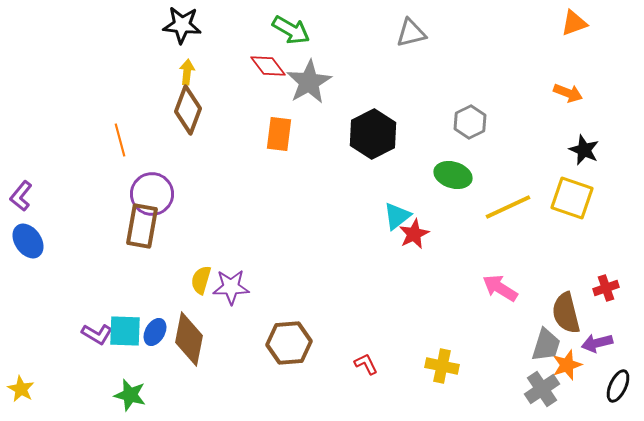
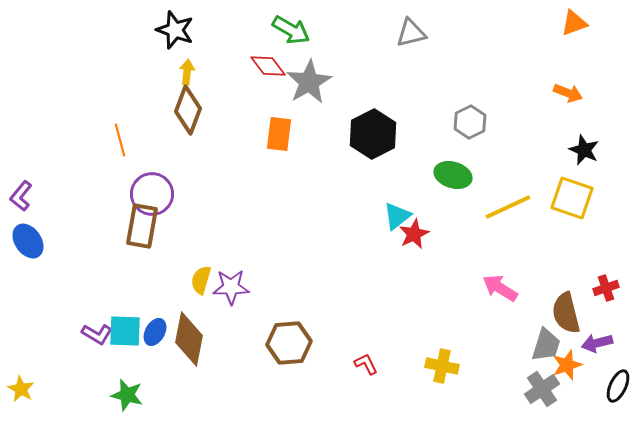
black star at (182, 25): moved 7 px left, 5 px down; rotated 15 degrees clockwise
green star at (130, 395): moved 3 px left
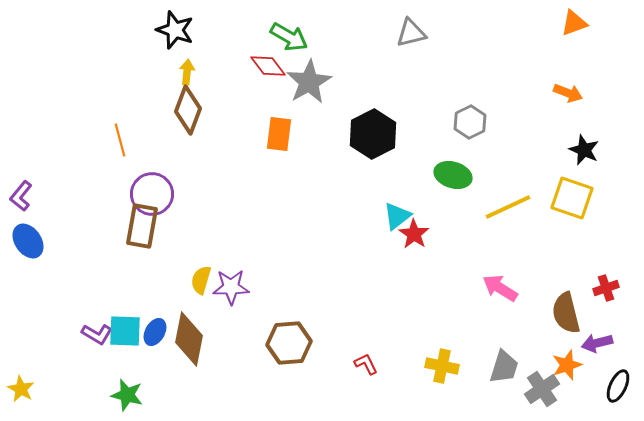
green arrow at (291, 30): moved 2 px left, 7 px down
red star at (414, 234): rotated 12 degrees counterclockwise
gray trapezoid at (546, 345): moved 42 px left, 22 px down
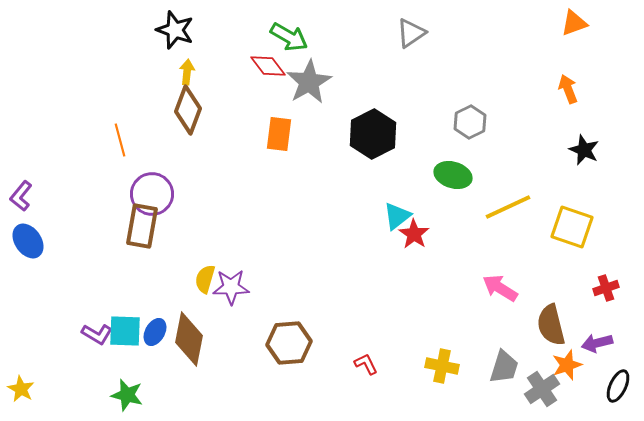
gray triangle at (411, 33): rotated 20 degrees counterclockwise
orange arrow at (568, 93): moved 4 px up; rotated 132 degrees counterclockwise
yellow square at (572, 198): moved 29 px down
yellow semicircle at (201, 280): moved 4 px right, 1 px up
brown semicircle at (566, 313): moved 15 px left, 12 px down
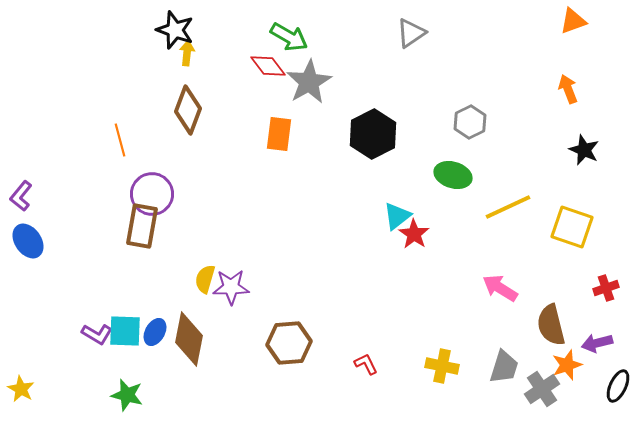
orange triangle at (574, 23): moved 1 px left, 2 px up
yellow arrow at (187, 72): moved 19 px up
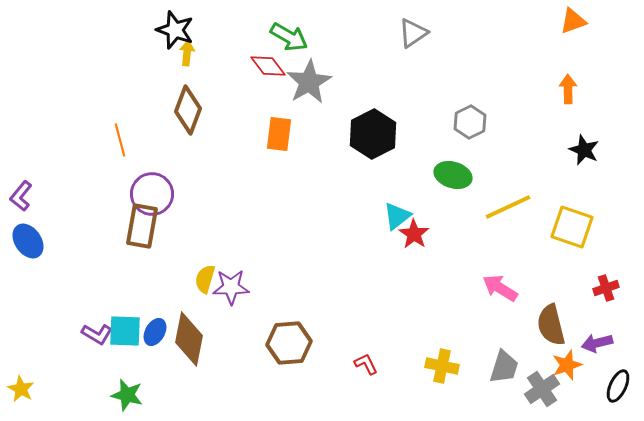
gray triangle at (411, 33): moved 2 px right
orange arrow at (568, 89): rotated 20 degrees clockwise
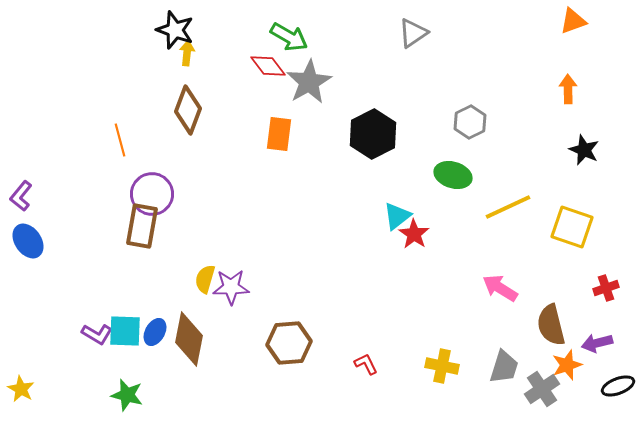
black ellipse at (618, 386): rotated 44 degrees clockwise
